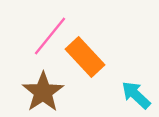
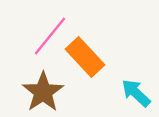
cyan arrow: moved 2 px up
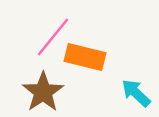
pink line: moved 3 px right, 1 px down
orange rectangle: rotated 33 degrees counterclockwise
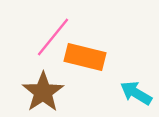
cyan arrow: rotated 12 degrees counterclockwise
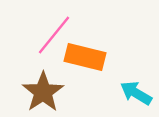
pink line: moved 1 px right, 2 px up
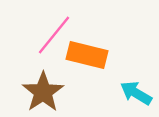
orange rectangle: moved 2 px right, 2 px up
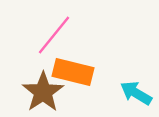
orange rectangle: moved 14 px left, 17 px down
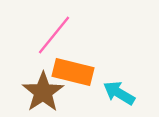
cyan arrow: moved 17 px left
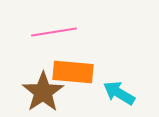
pink line: moved 3 px up; rotated 42 degrees clockwise
orange rectangle: rotated 9 degrees counterclockwise
